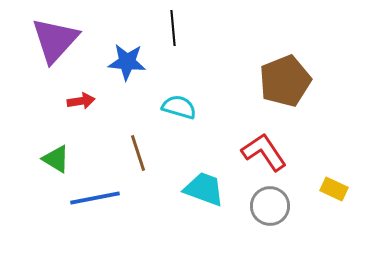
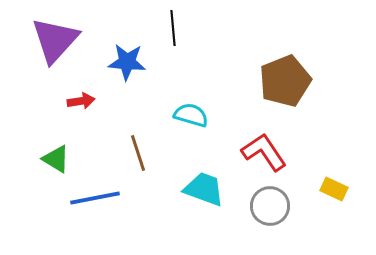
cyan semicircle: moved 12 px right, 8 px down
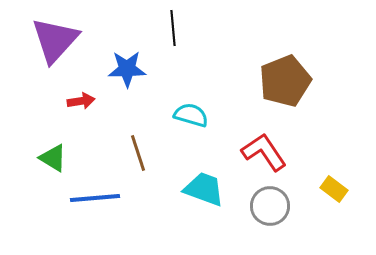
blue star: moved 7 px down; rotated 6 degrees counterclockwise
green triangle: moved 3 px left, 1 px up
yellow rectangle: rotated 12 degrees clockwise
blue line: rotated 6 degrees clockwise
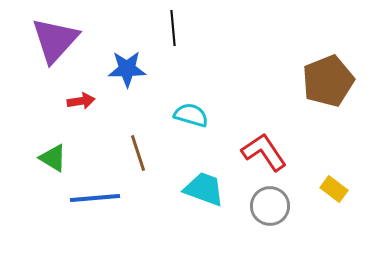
brown pentagon: moved 43 px right
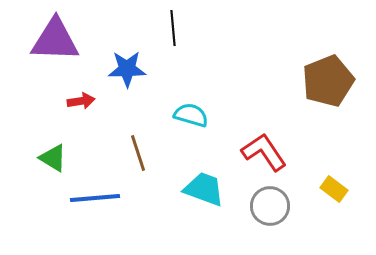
purple triangle: rotated 50 degrees clockwise
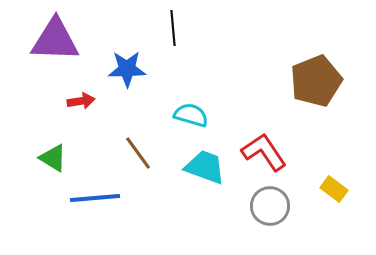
brown pentagon: moved 12 px left
brown line: rotated 18 degrees counterclockwise
cyan trapezoid: moved 1 px right, 22 px up
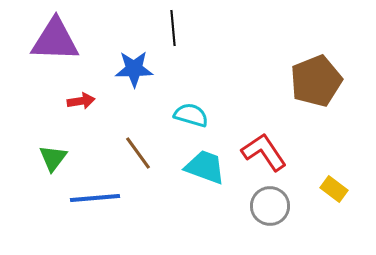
blue star: moved 7 px right
green triangle: rotated 36 degrees clockwise
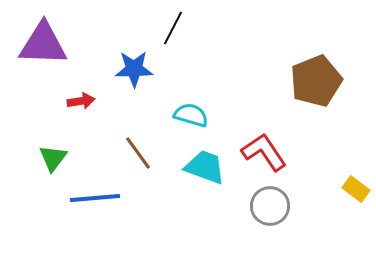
black line: rotated 32 degrees clockwise
purple triangle: moved 12 px left, 4 px down
yellow rectangle: moved 22 px right
